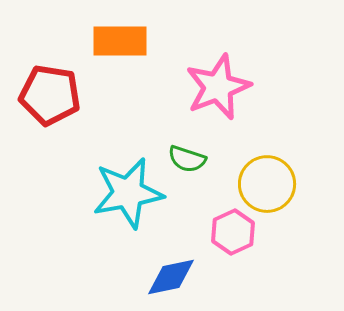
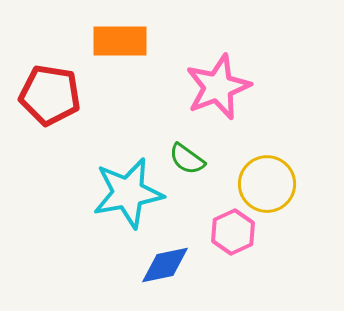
green semicircle: rotated 18 degrees clockwise
blue diamond: moved 6 px left, 12 px up
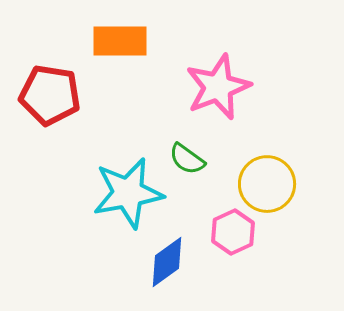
blue diamond: moved 2 px right, 3 px up; rotated 24 degrees counterclockwise
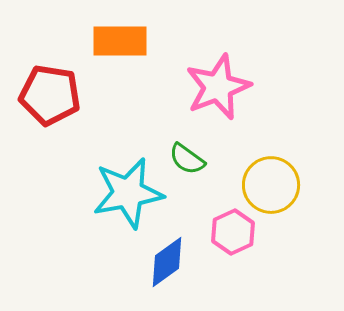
yellow circle: moved 4 px right, 1 px down
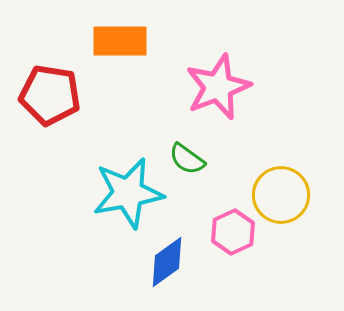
yellow circle: moved 10 px right, 10 px down
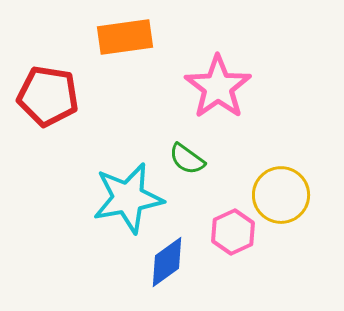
orange rectangle: moved 5 px right, 4 px up; rotated 8 degrees counterclockwise
pink star: rotated 14 degrees counterclockwise
red pentagon: moved 2 px left, 1 px down
cyan star: moved 5 px down
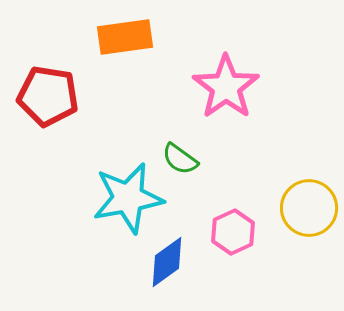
pink star: moved 8 px right
green semicircle: moved 7 px left
yellow circle: moved 28 px right, 13 px down
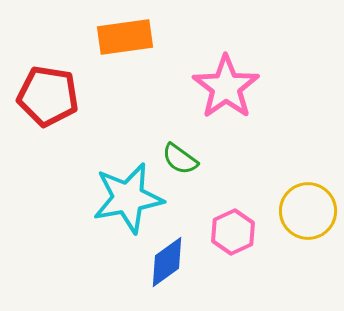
yellow circle: moved 1 px left, 3 px down
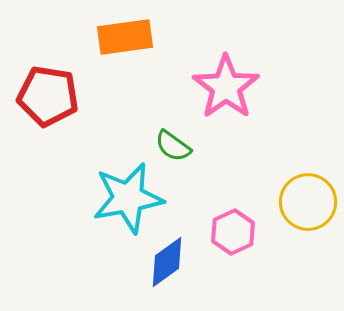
green semicircle: moved 7 px left, 13 px up
yellow circle: moved 9 px up
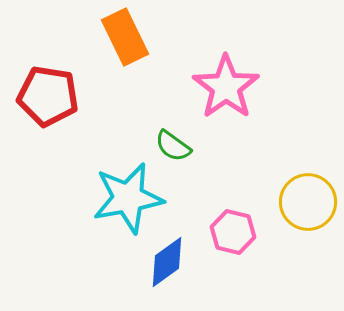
orange rectangle: rotated 72 degrees clockwise
pink hexagon: rotated 21 degrees counterclockwise
